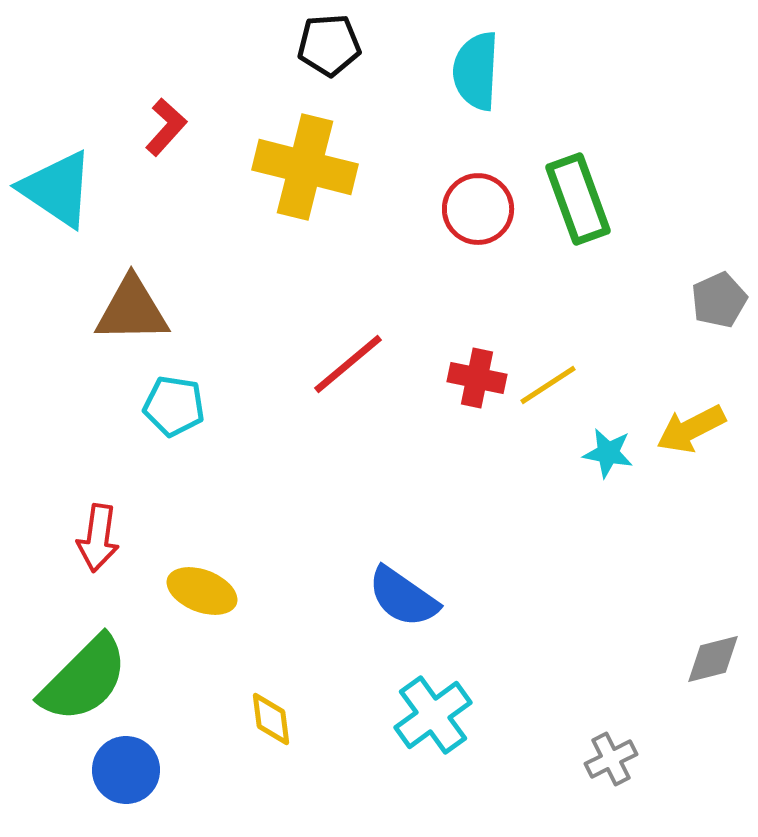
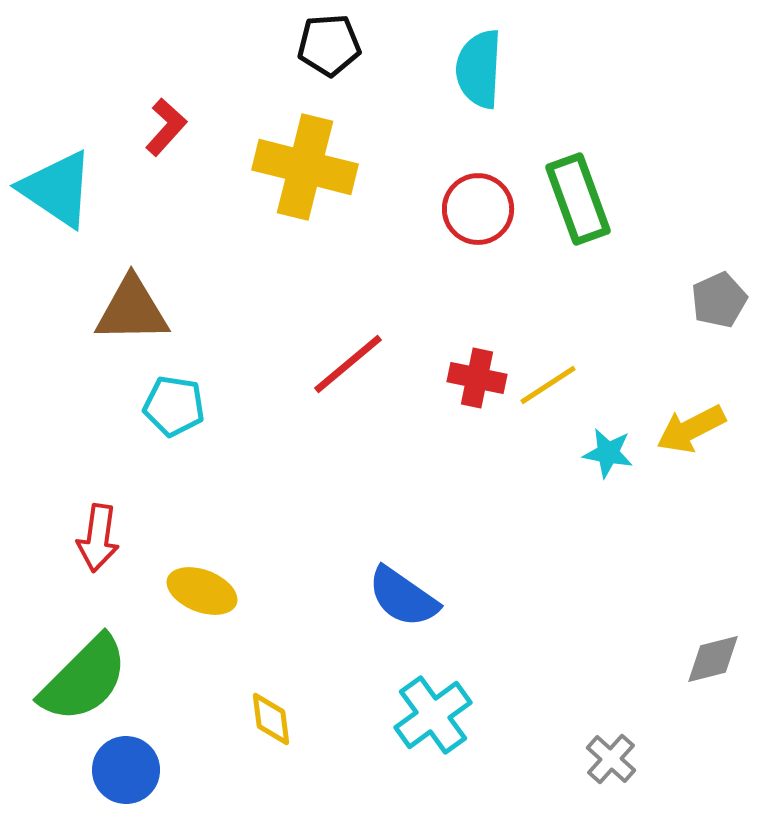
cyan semicircle: moved 3 px right, 2 px up
gray cross: rotated 21 degrees counterclockwise
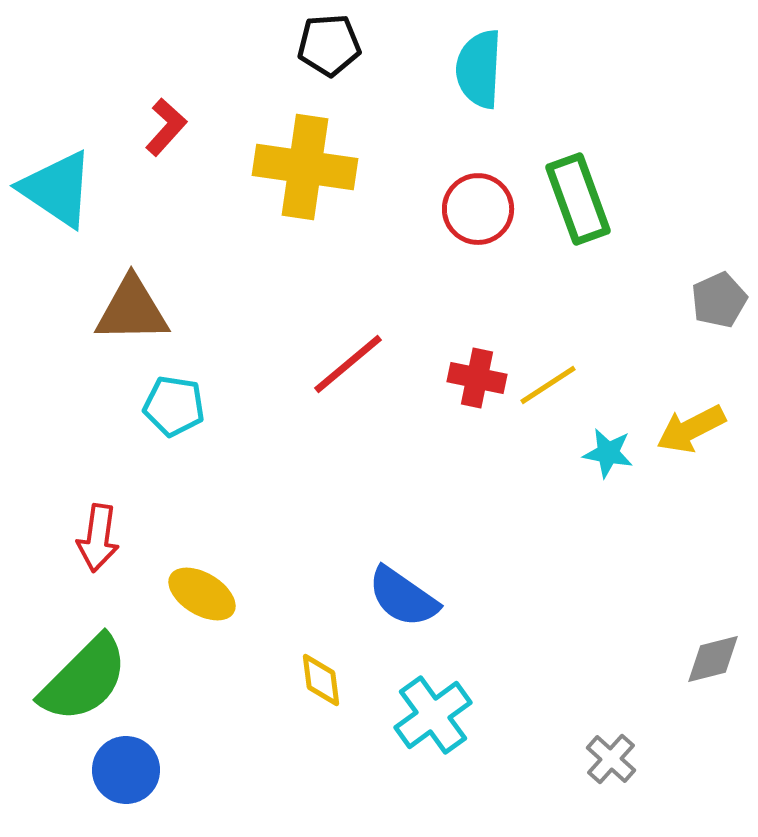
yellow cross: rotated 6 degrees counterclockwise
yellow ellipse: moved 3 px down; rotated 10 degrees clockwise
yellow diamond: moved 50 px right, 39 px up
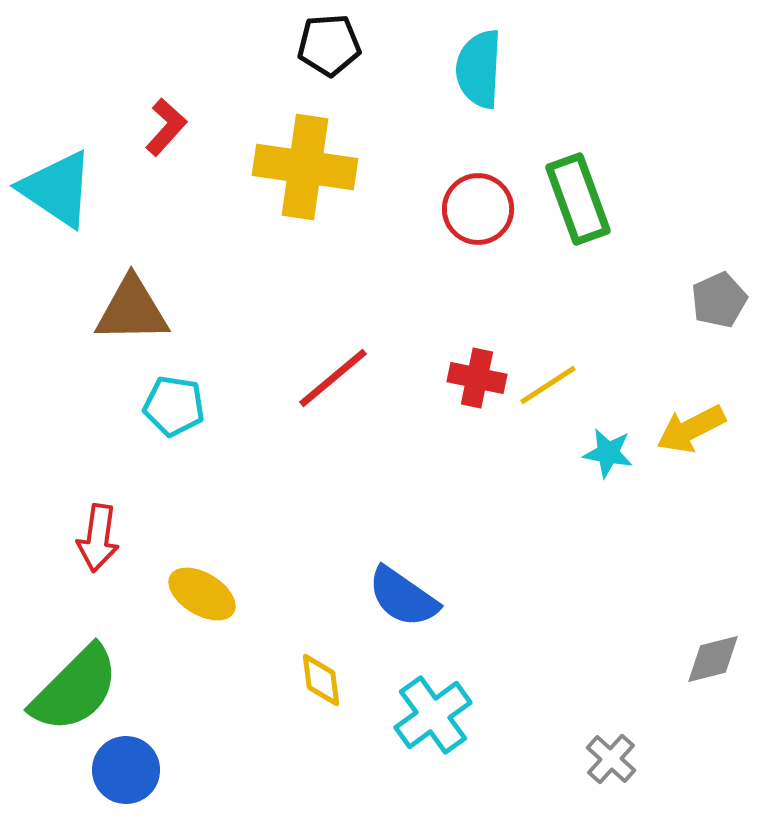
red line: moved 15 px left, 14 px down
green semicircle: moved 9 px left, 10 px down
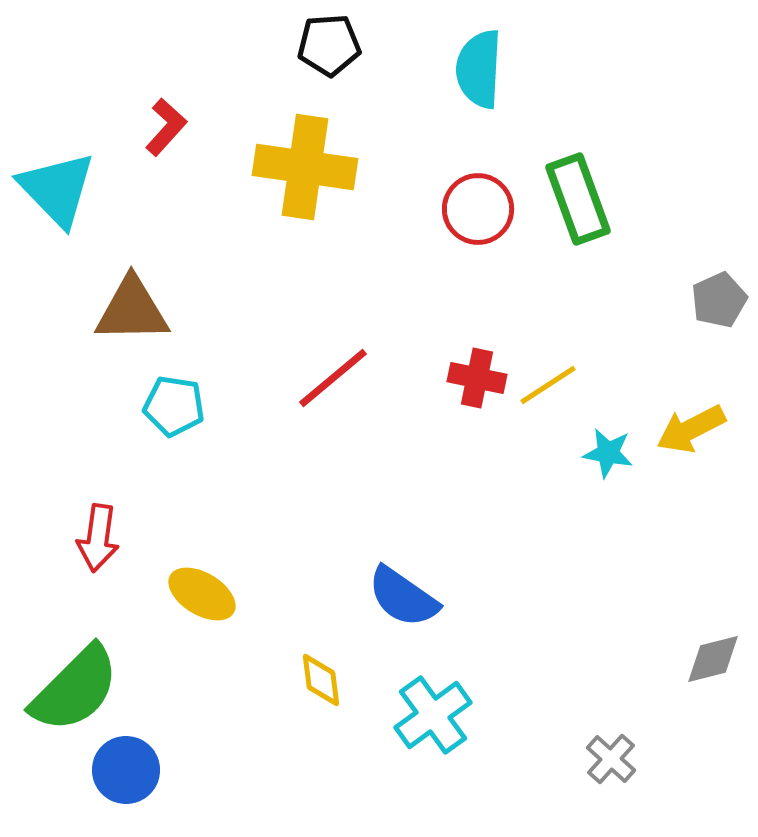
cyan triangle: rotated 12 degrees clockwise
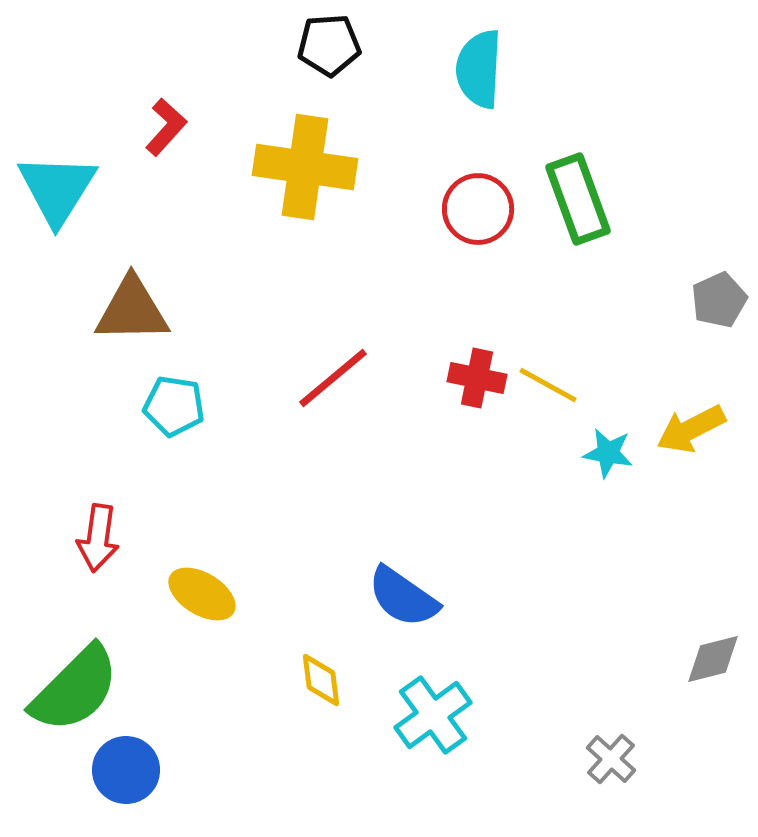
cyan triangle: rotated 16 degrees clockwise
yellow line: rotated 62 degrees clockwise
